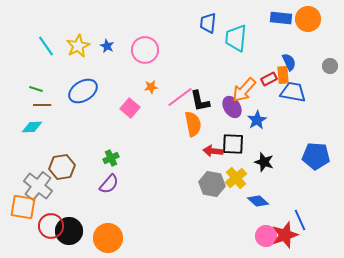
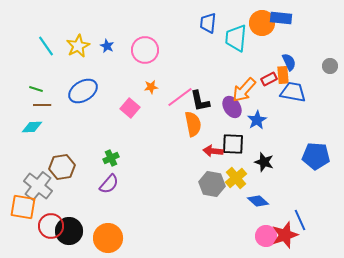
orange circle at (308, 19): moved 46 px left, 4 px down
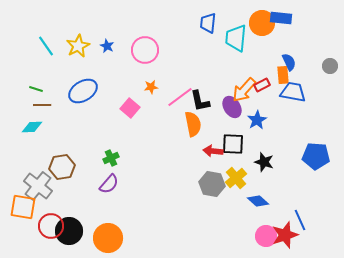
red rectangle at (269, 79): moved 7 px left, 6 px down
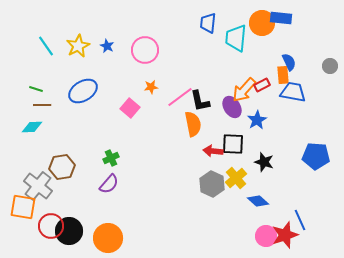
gray hexagon at (212, 184): rotated 15 degrees clockwise
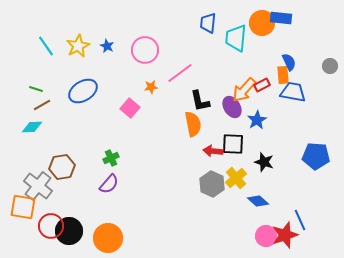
pink line at (180, 97): moved 24 px up
brown line at (42, 105): rotated 30 degrees counterclockwise
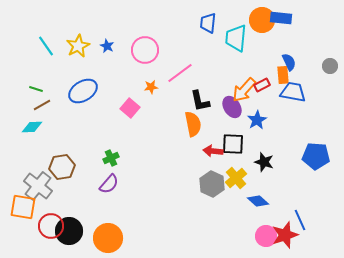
orange circle at (262, 23): moved 3 px up
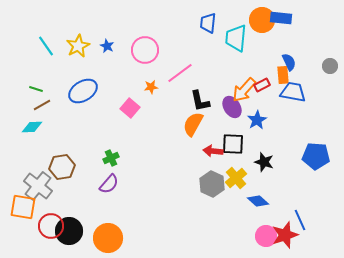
orange semicircle at (193, 124): rotated 140 degrees counterclockwise
